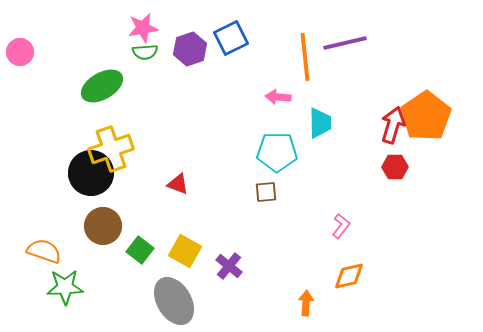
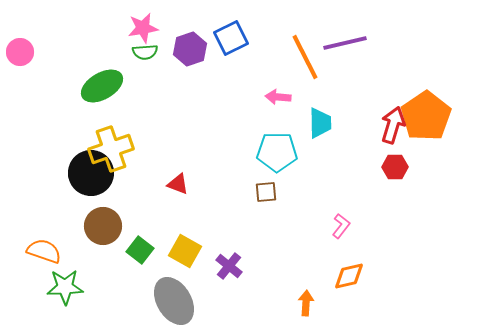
orange line: rotated 21 degrees counterclockwise
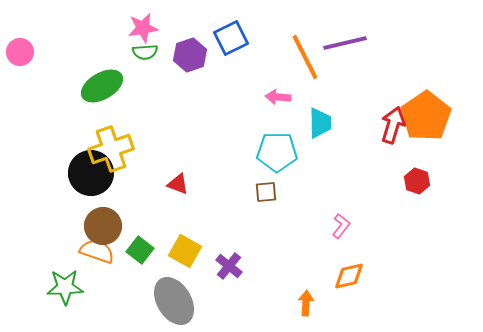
purple hexagon: moved 6 px down
red hexagon: moved 22 px right, 14 px down; rotated 20 degrees clockwise
orange semicircle: moved 53 px right
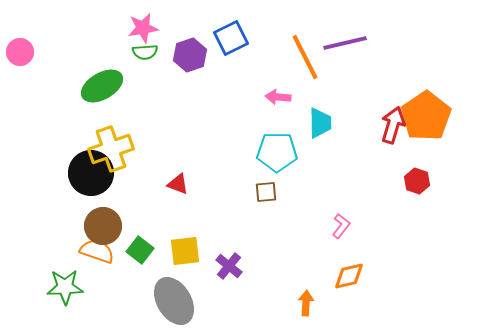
yellow square: rotated 36 degrees counterclockwise
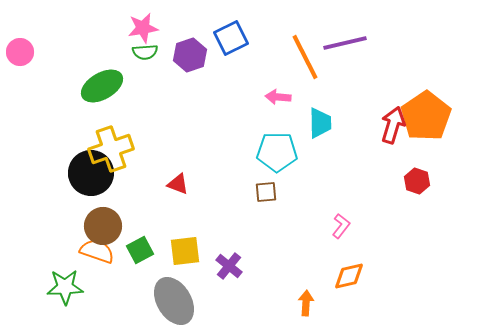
green square: rotated 24 degrees clockwise
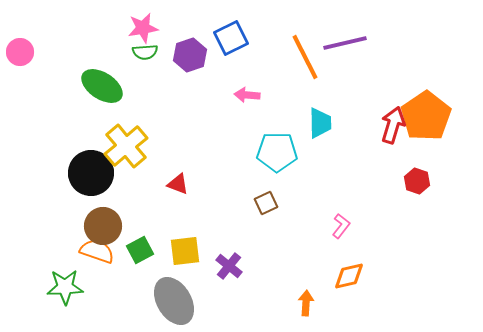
green ellipse: rotated 63 degrees clockwise
pink arrow: moved 31 px left, 2 px up
yellow cross: moved 15 px right, 3 px up; rotated 21 degrees counterclockwise
brown square: moved 11 px down; rotated 20 degrees counterclockwise
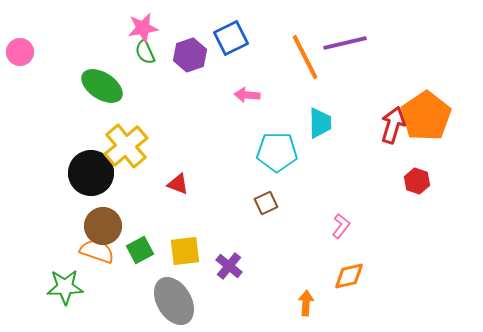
green semicircle: rotated 70 degrees clockwise
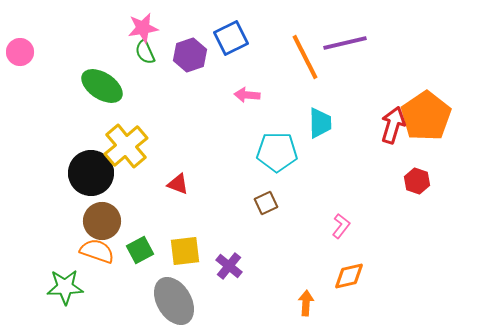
brown circle: moved 1 px left, 5 px up
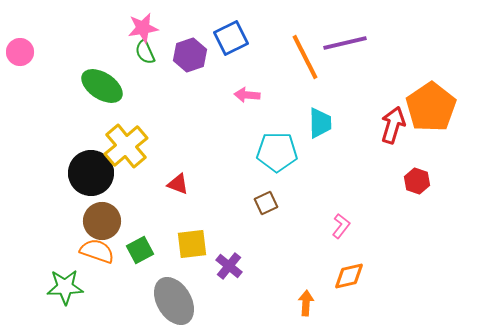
orange pentagon: moved 5 px right, 9 px up
yellow square: moved 7 px right, 7 px up
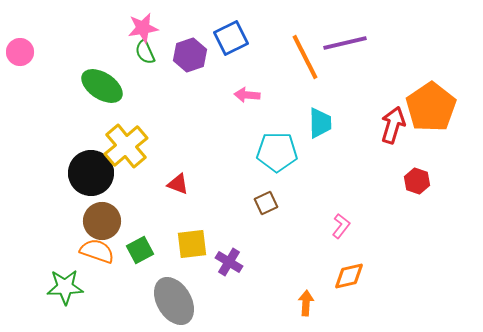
purple cross: moved 4 px up; rotated 8 degrees counterclockwise
